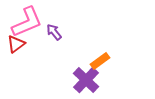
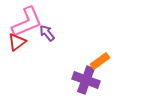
purple arrow: moved 7 px left, 1 px down
red triangle: moved 1 px right, 2 px up
purple cross: rotated 24 degrees counterclockwise
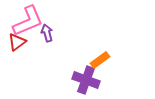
pink L-shape: moved 1 px right, 1 px up
purple arrow: rotated 24 degrees clockwise
orange rectangle: moved 1 px up
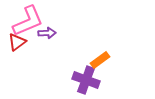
purple arrow: rotated 102 degrees clockwise
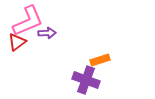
orange rectangle: rotated 18 degrees clockwise
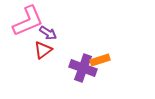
purple arrow: moved 1 px right; rotated 36 degrees clockwise
red triangle: moved 26 px right, 8 px down
purple cross: moved 3 px left, 12 px up
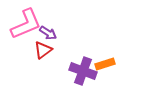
pink L-shape: moved 2 px left, 3 px down
orange rectangle: moved 5 px right, 4 px down
purple cross: moved 3 px down
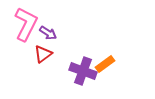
pink L-shape: rotated 40 degrees counterclockwise
red triangle: moved 4 px down
orange rectangle: rotated 18 degrees counterclockwise
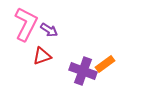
purple arrow: moved 1 px right, 3 px up
red triangle: moved 1 px left, 2 px down; rotated 18 degrees clockwise
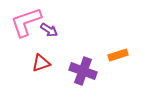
pink L-shape: moved 2 px up; rotated 136 degrees counterclockwise
red triangle: moved 1 px left, 7 px down
orange rectangle: moved 13 px right, 9 px up; rotated 18 degrees clockwise
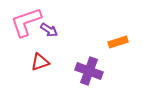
orange rectangle: moved 13 px up
red triangle: moved 1 px left, 1 px up
purple cross: moved 6 px right
